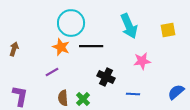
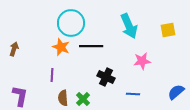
purple line: moved 3 px down; rotated 56 degrees counterclockwise
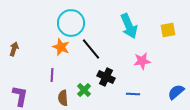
black line: moved 3 px down; rotated 50 degrees clockwise
green cross: moved 1 px right, 9 px up
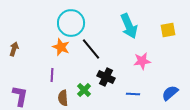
blue semicircle: moved 6 px left, 1 px down
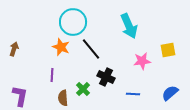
cyan circle: moved 2 px right, 1 px up
yellow square: moved 20 px down
green cross: moved 1 px left, 1 px up
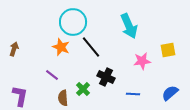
black line: moved 2 px up
purple line: rotated 56 degrees counterclockwise
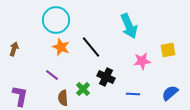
cyan circle: moved 17 px left, 2 px up
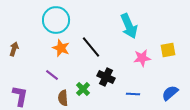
orange star: moved 1 px down
pink star: moved 3 px up
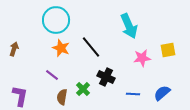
blue semicircle: moved 8 px left
brown semicircle: moved 1 px left, 1 px up; rotated 14 degrees clockwise
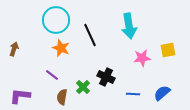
cyan arrow: rotated 15 degrees clockwise
black line: moved 1 px left, 12 px up; rotated 15 degrees clockwise
green cross: moved 2 px up
purple L-shape: rotated 95 degrees counterclockwise
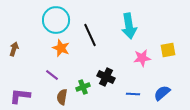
green cross: rotated 24 degrees clockwise
